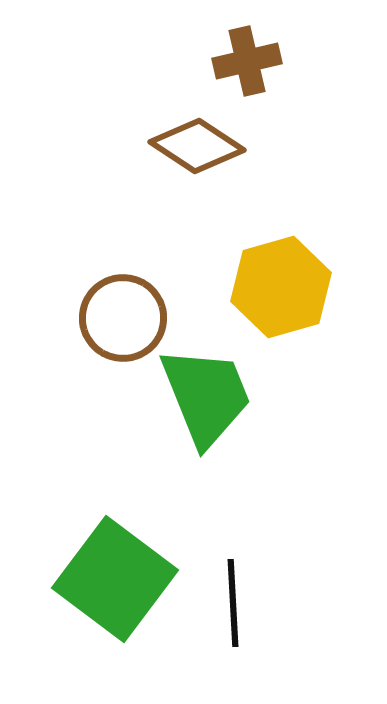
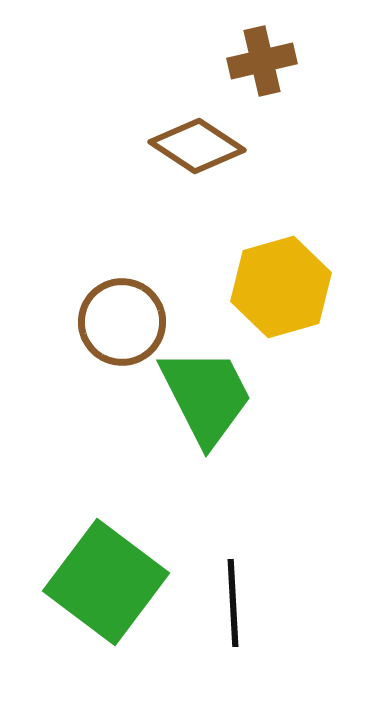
brown cross: moved 15 px right
brown circle: moved 1 px left, 4 px down
green trapezoid: rotated 5 degrees counterclockwise
green square: moved 9 px left, 3 px down
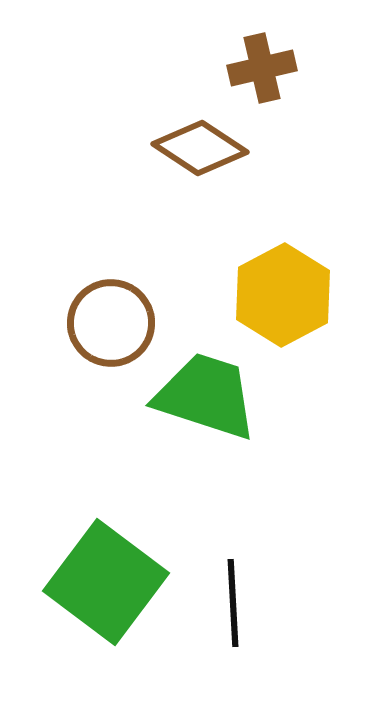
brown cross: moved 7 px down
brown diamond: moved 3 px right, 2 px down
yellow hexagon: moved 2 px right, 8 px down; rotated 12 degrees counterclockwise
brown circle: moved 11 px left, 1 px down
green trapezoid: rotated 45 degrees counterclockwise
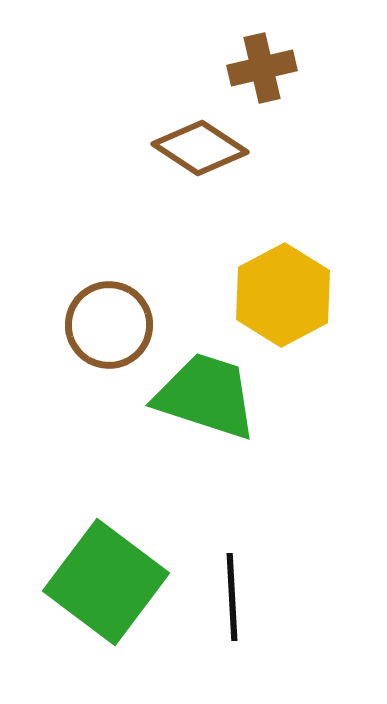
brown circle: moved 2 px left, 2 px down
black line: moved 1 px left, 6 px up
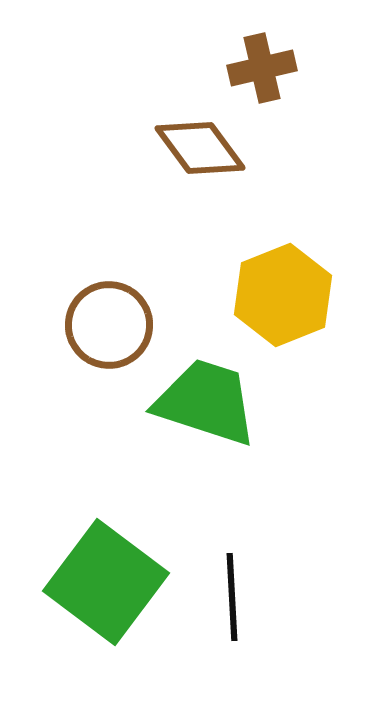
brown diamond: rotated 20 degrees clockwise
yellow hexagon: rotated 6 degrees clockwise
green trapezoid: moved 6 px down
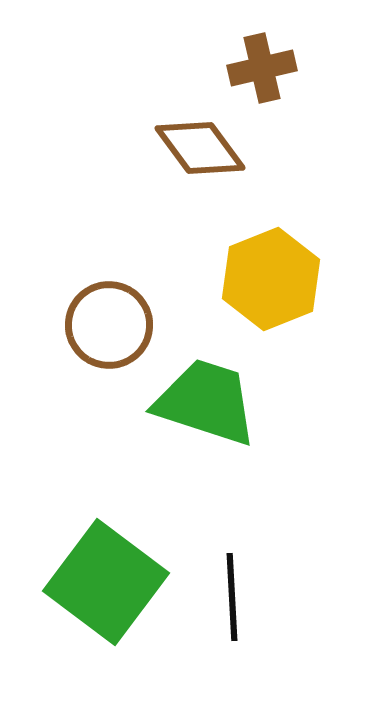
yellow hexagon: moved 12 px left, 16 px up
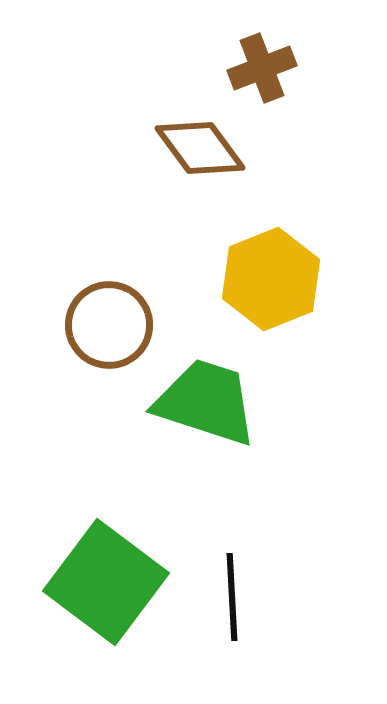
brown cross: rotated 8 degrees counterclockwise
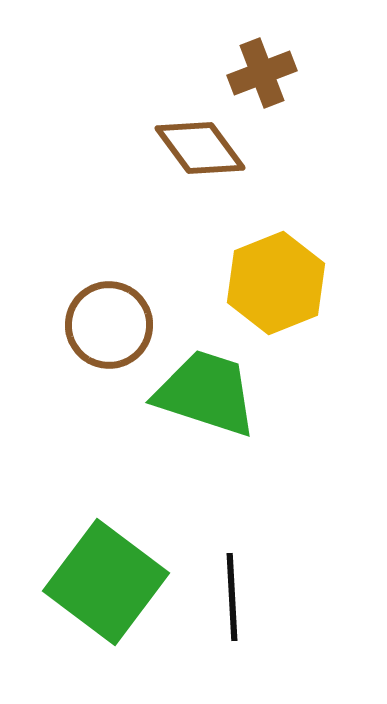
brown cross: moved 5 px down
yellow hexagon: moved 5 px right, 4 px down
green trapezoid: moved 9 px up
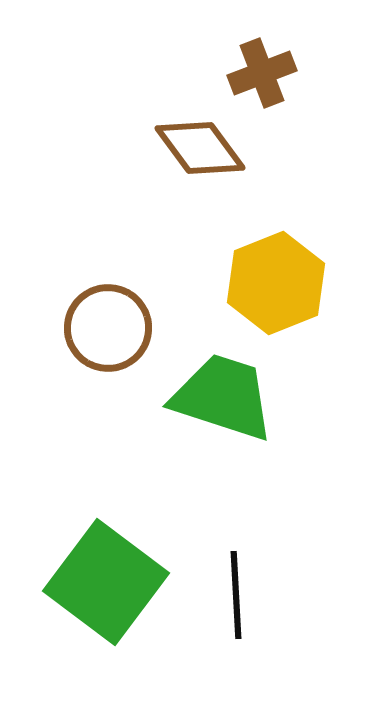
brown circle: moved 1 px left, 3 px down
green trapezoid: moved 17 px right, 4 px down
black line: moved 4 px right, 2 px up
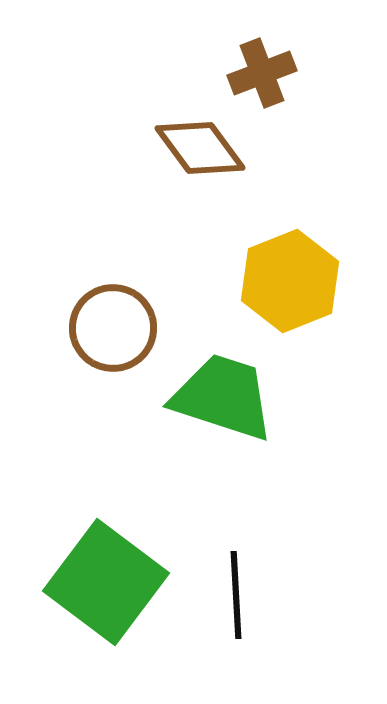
yellow hexagon: moved 14 px right, 2 px up
brown circle: moved 5 px right
